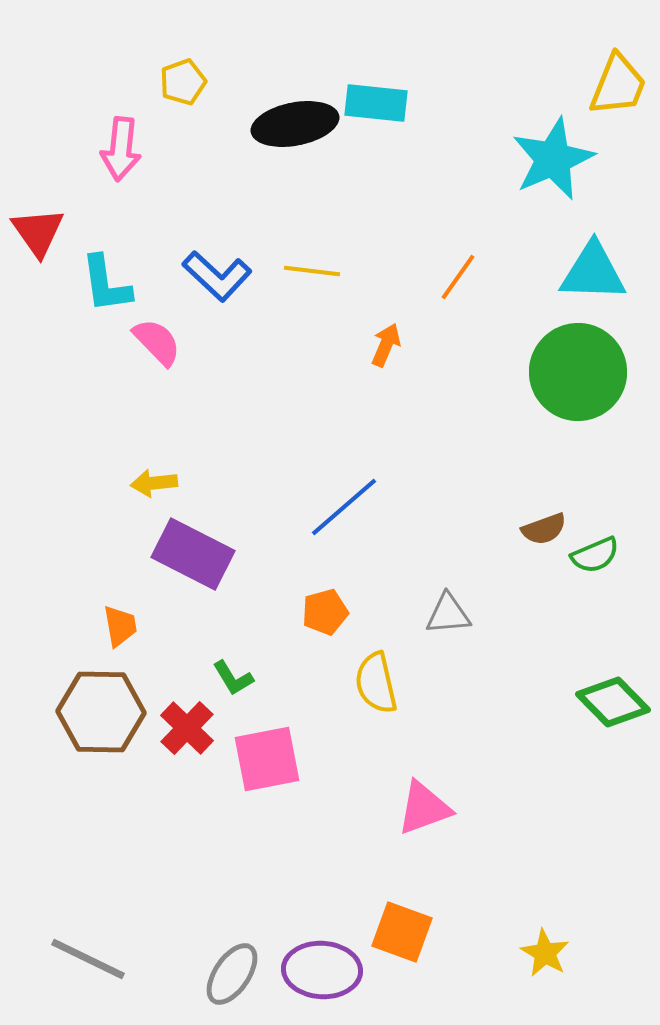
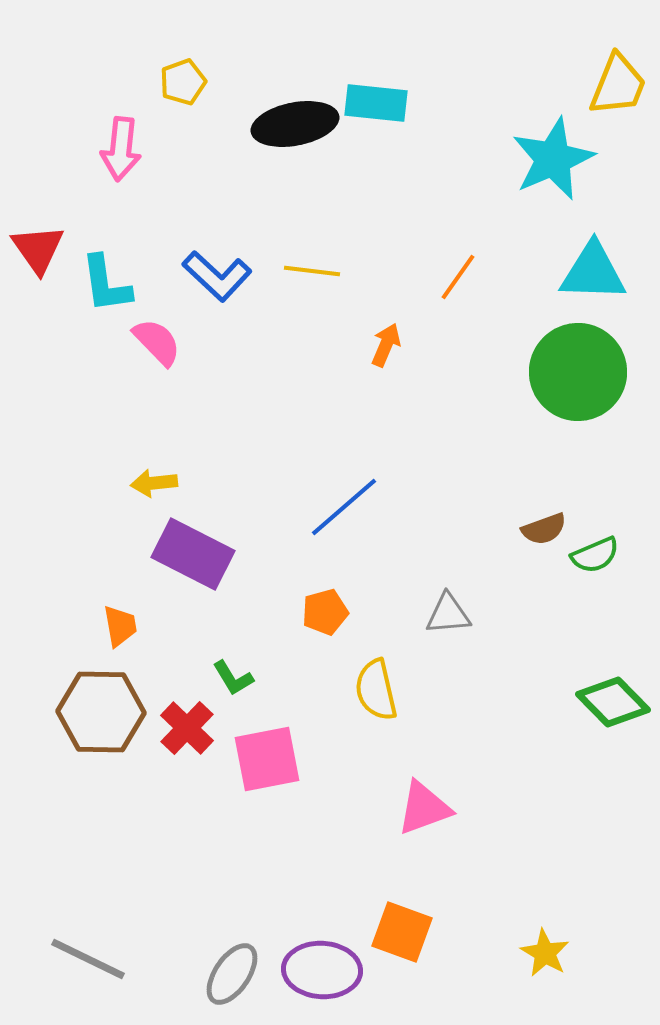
red triangle: moved 17 px down
yellow semicircle: moved 7 px down
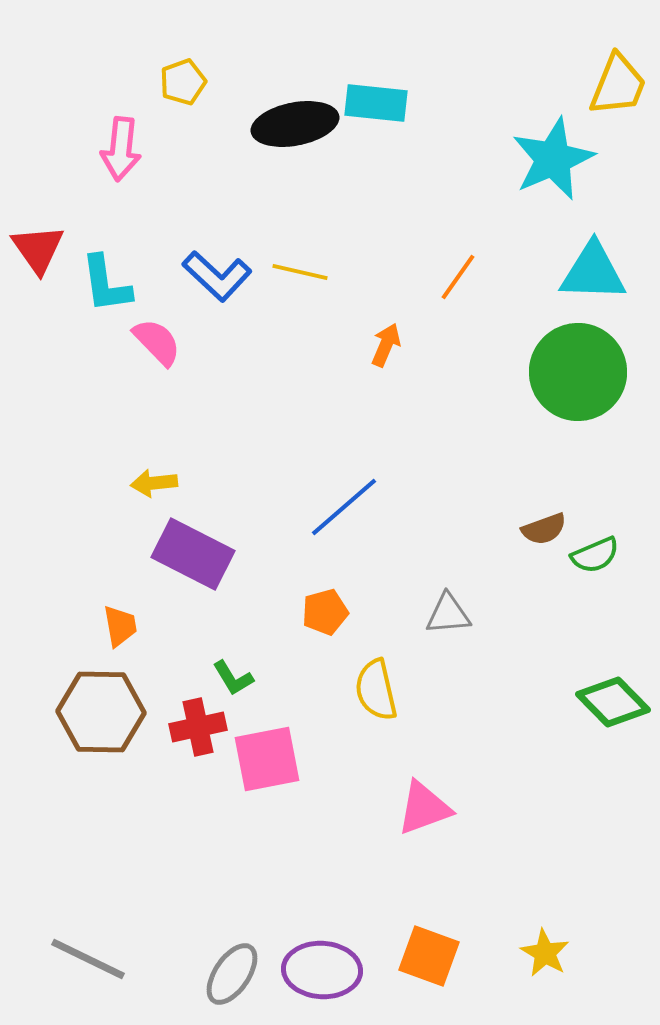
yellow line: moved 12 px left, 1 px down; rotated 6 degrees clockwise
red cross: moved 11 px right, 1 px up; rotated 34 degrees clockwise
orange square: moved 27 px right, 24 px down
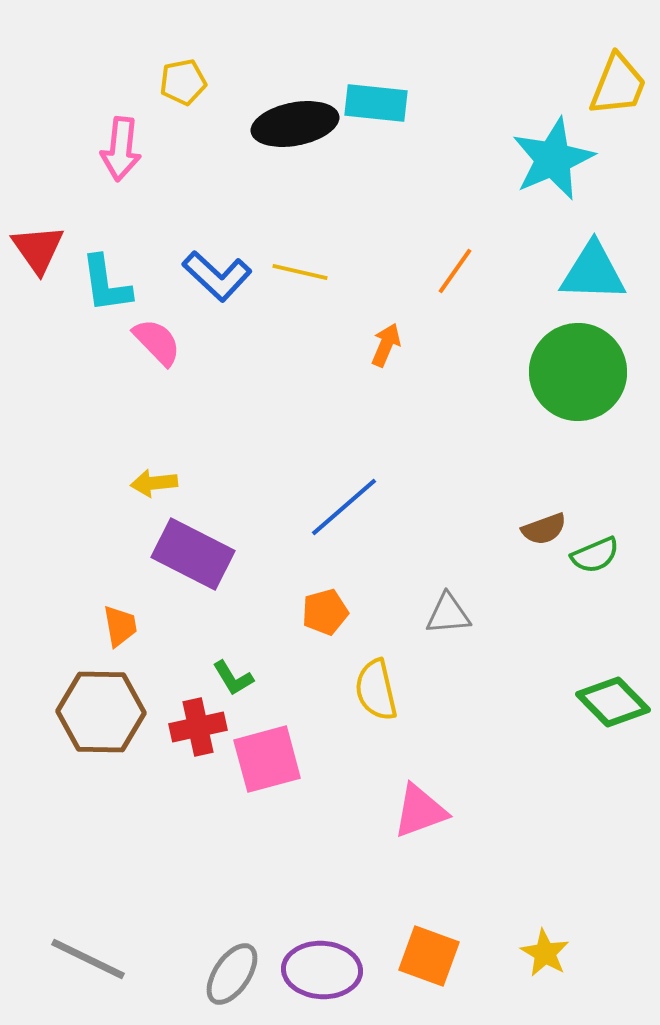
yellow pentagon: rotated 9 degrees clockwise
orange line: moved 3 px left, 6 px up
pink square: rotated 4 degrees counterclockwise
pink triangle: moved 4 px left, 3 px down
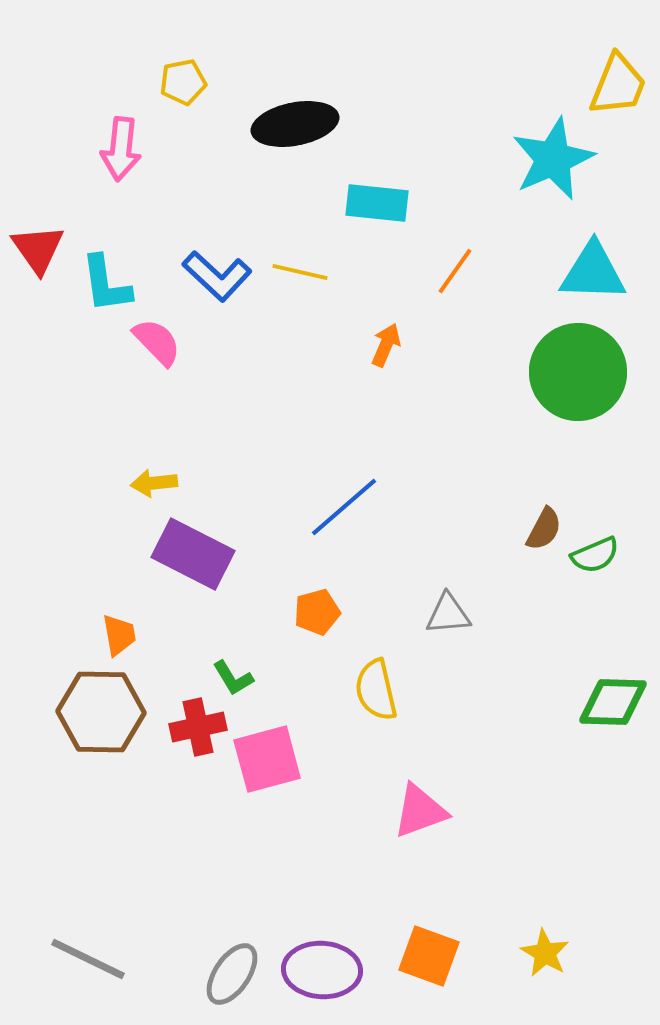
cyan rectangle: moved 1 px right, 100 px down
brown semicircle: rotated 42 degrees counterclockwise
orange pentagon: moved 8 px left
orange trapezoid: moved 1 px left, 9 px down
green diamond: rotated 44 degrees counterclockwise
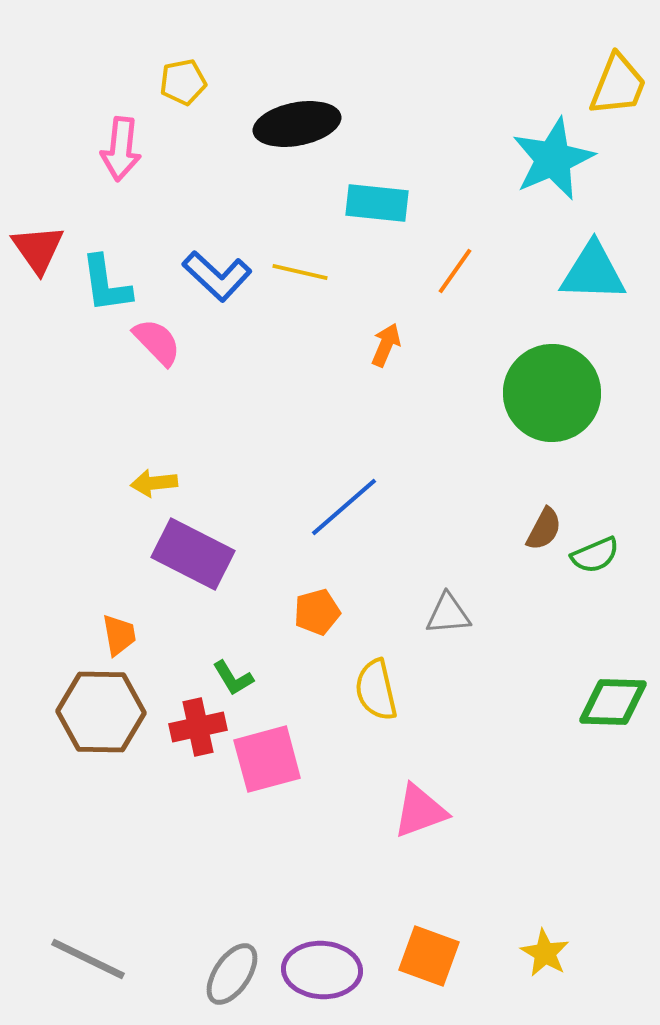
black ellipse: moved 2 px right
green circle: moved 26 px left, 21 px down
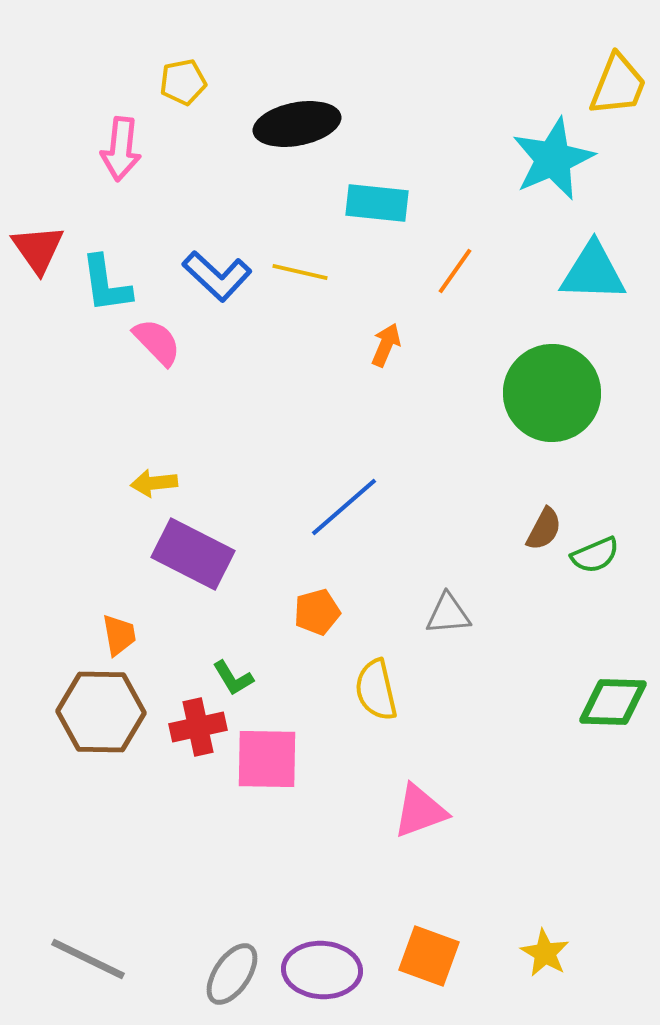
pink square: rotated 16 degrees clockwise
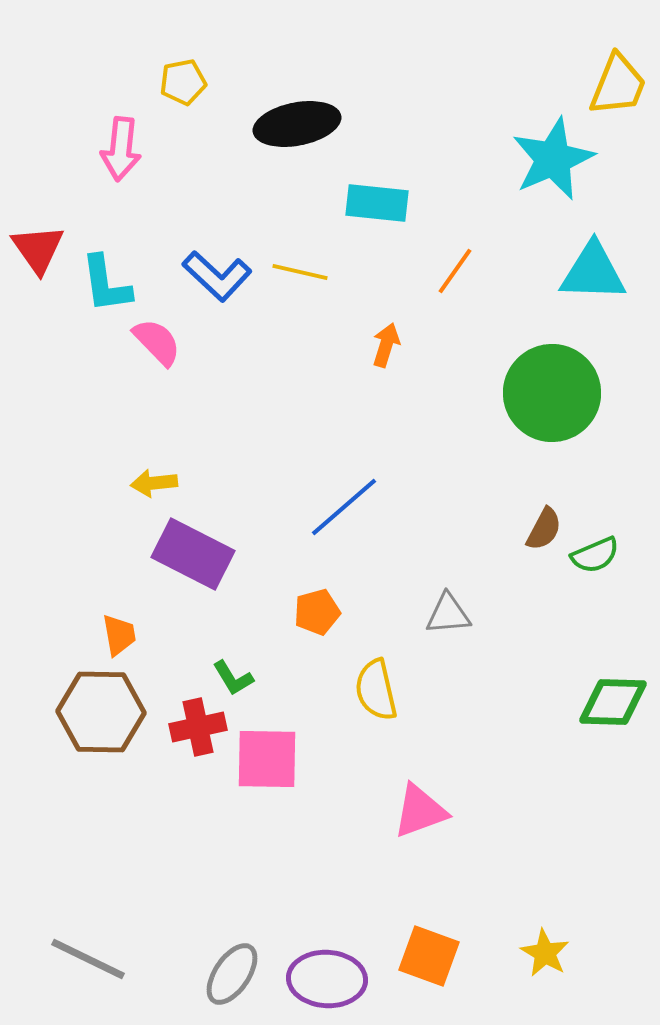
orange arrow: rotated 6 degrees counterclockwise
purple ellipse: moved 5 px right, 9 px down
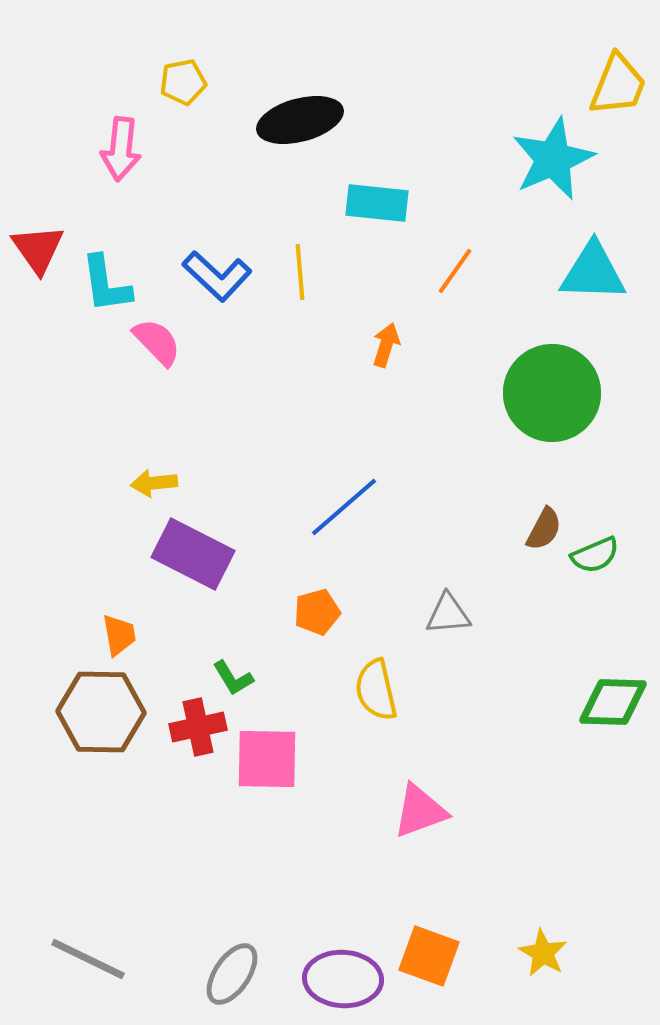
black ellipse: moved 3 px right, 4 px up; rotated 4 degrees counterclockwise
yellow line: rotated 72 degrees clockwise
yellow star: moved 2 px left
purple ellipse: moved 16 px right
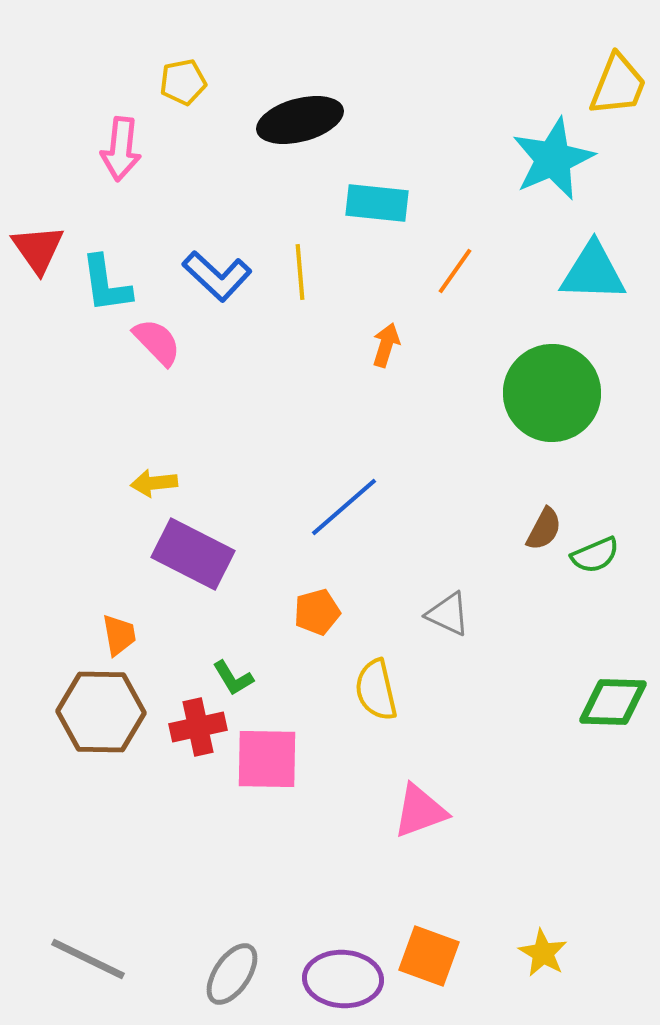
gray triangle: rotated 30 degrees clockwise
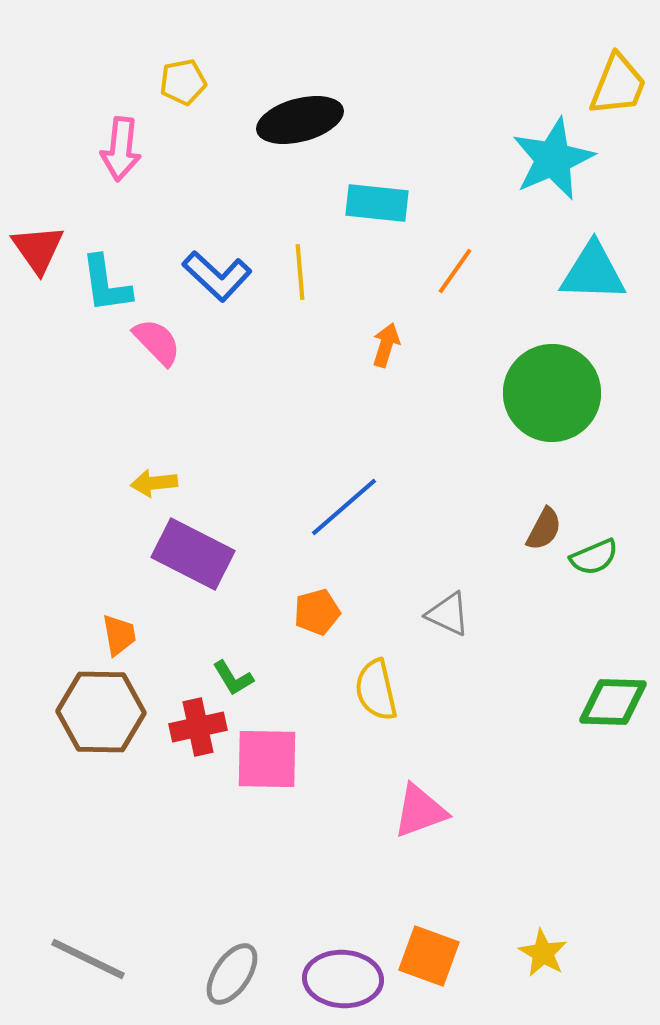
green semicircle: moved 1 px left, 2 px down
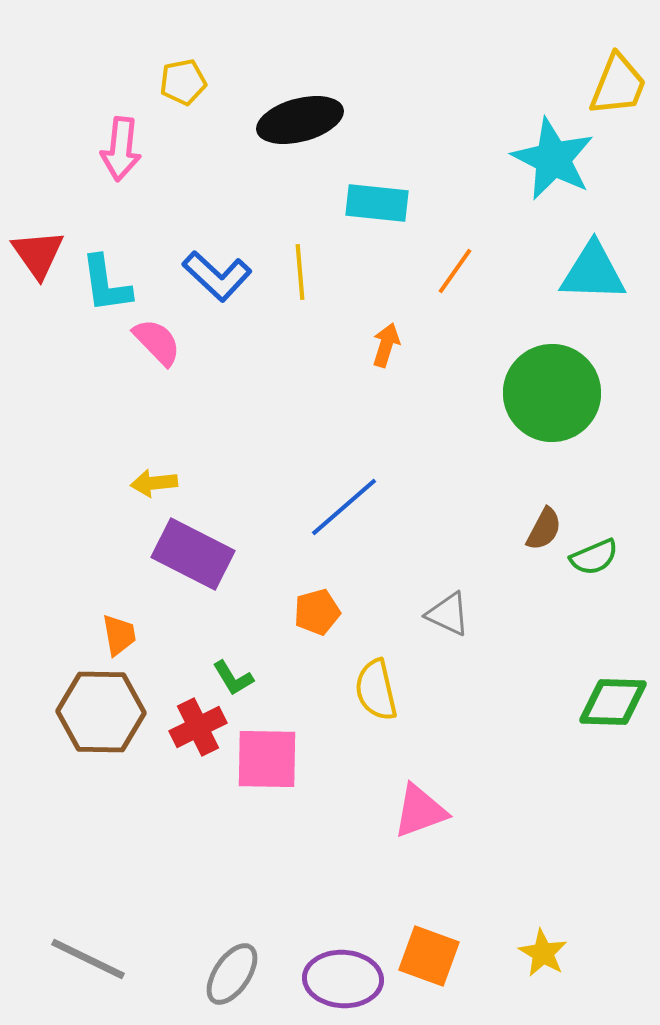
cyan star: rotated 22 degrees counterclockwise
red triangle: moved 5 px down
red cross: rotated 14 degrees counterclockwise
